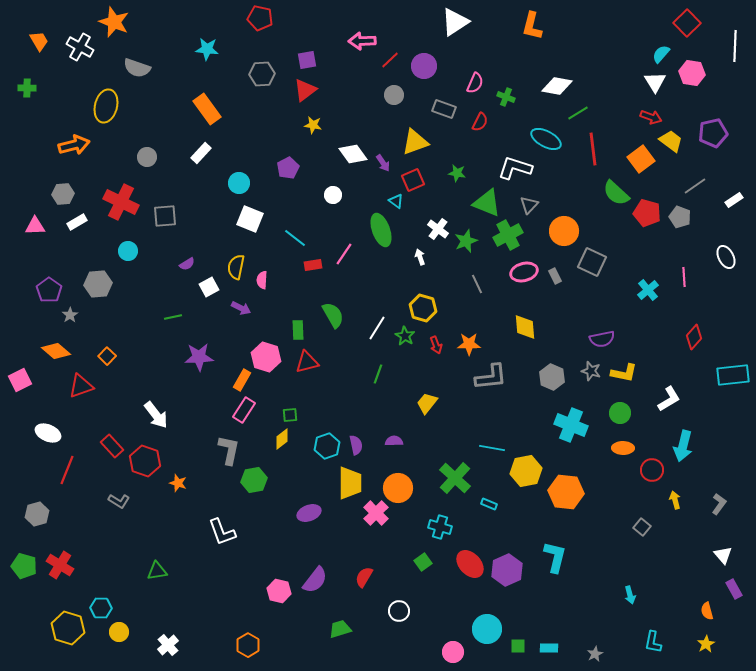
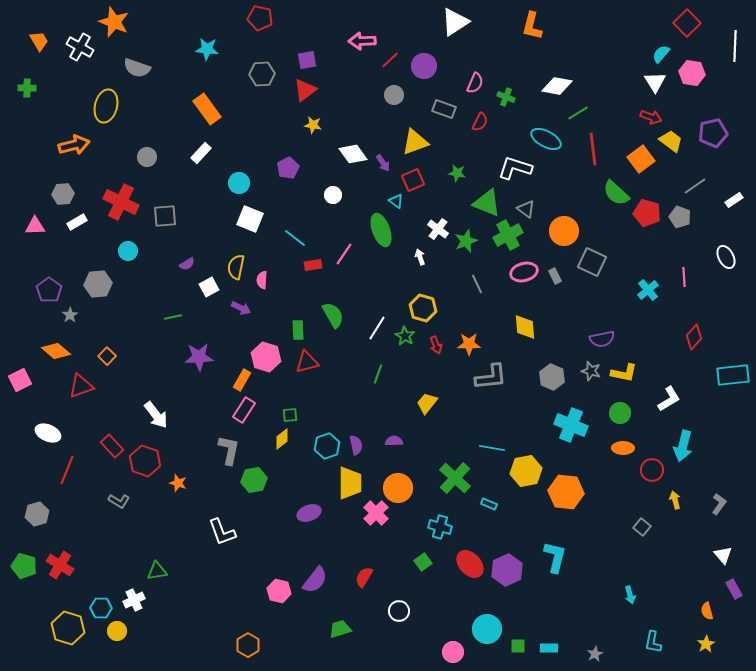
gray triangle at (529, 205): moved 3 px left, 4 px down; rotated 36 degrees counterclockwise
yellow circle at (119, 632): moved 2 px left, 1 px up
white cross at (168, 645): moved 34 px left, 45 px up; rotated 15 degrees clockwise
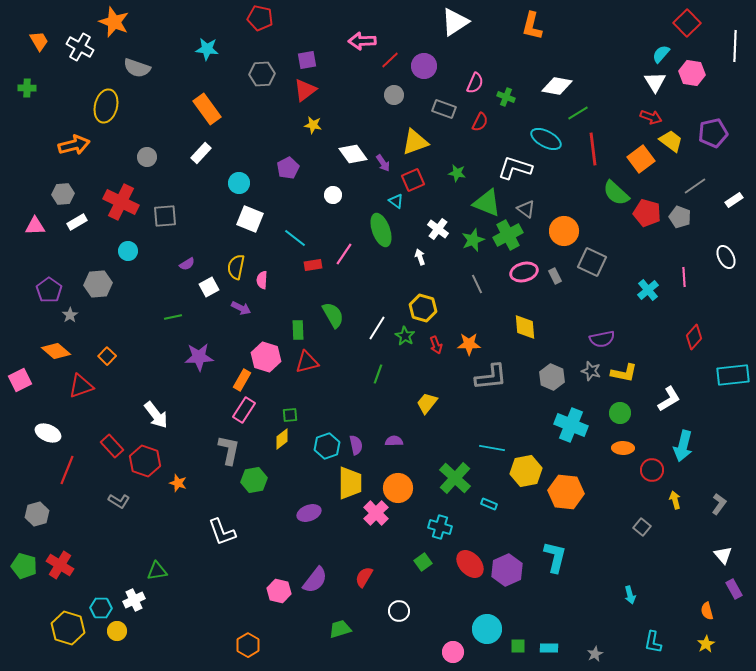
green star at (466, 241): moved 7 px right, 1 px up
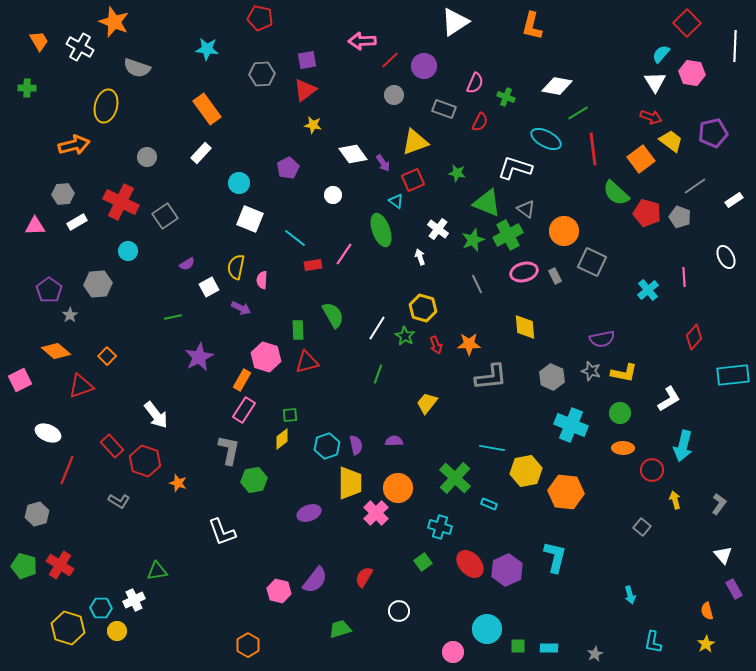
gray square at (165, 216): rotated 30 degrees counterclockwise
purple star at (199, 357): rotated 24 degrees counterclockwise
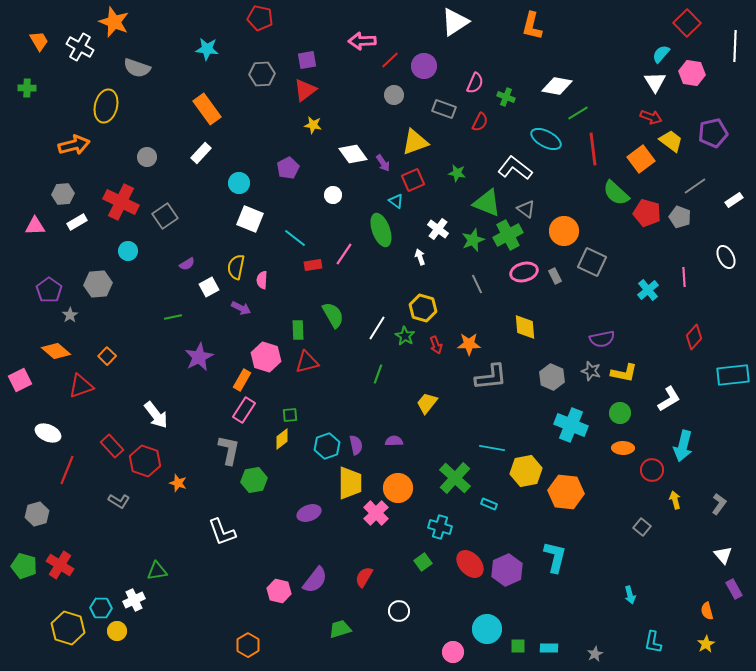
white L-shape at (515, 168): rotated 20 degrees clockwise
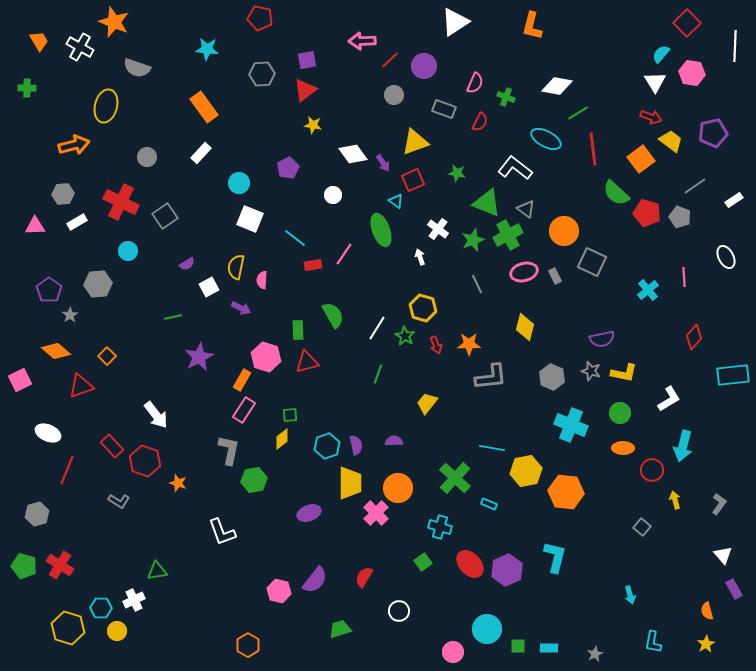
orange rectangle at (207, 109): moved 3 px left, 2 px up
yellow diamond at (525, 327): rotated 20 degrees clockwise
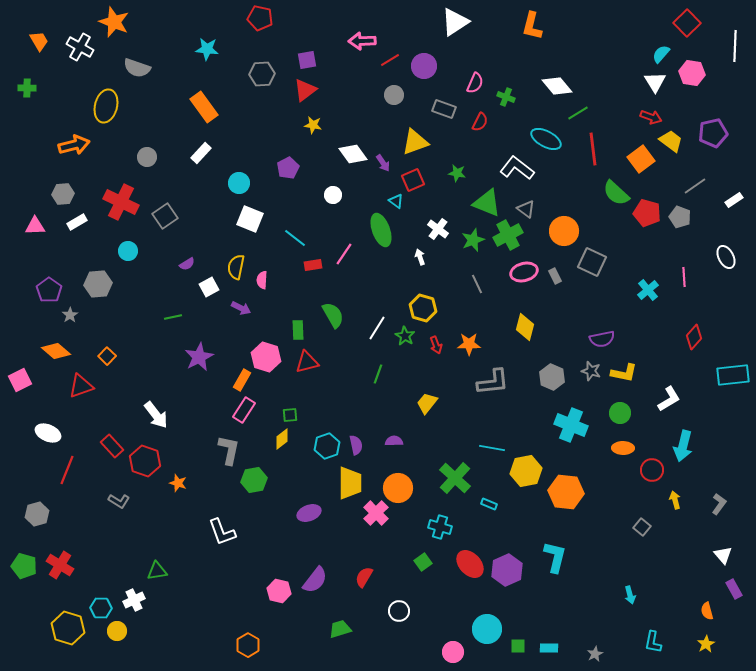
red line at (390, 60): rotated 12 degrees clockwise
white diamond at (557, 86): rotated 40 degrees clockwise
white L-shape at (515, 168): moved 2 px right
gray L-shape at (491, 377): moved 2 px right, 5 px down
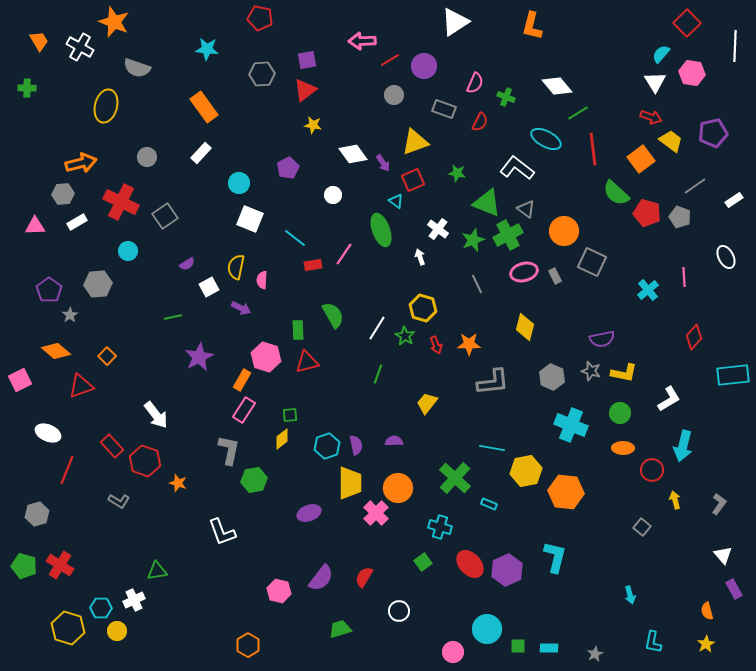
orange arrow at (74, 145): moved 7 px right, 18 px down
purple semicircle at (315, 580): moved 6 px right, 2 px up
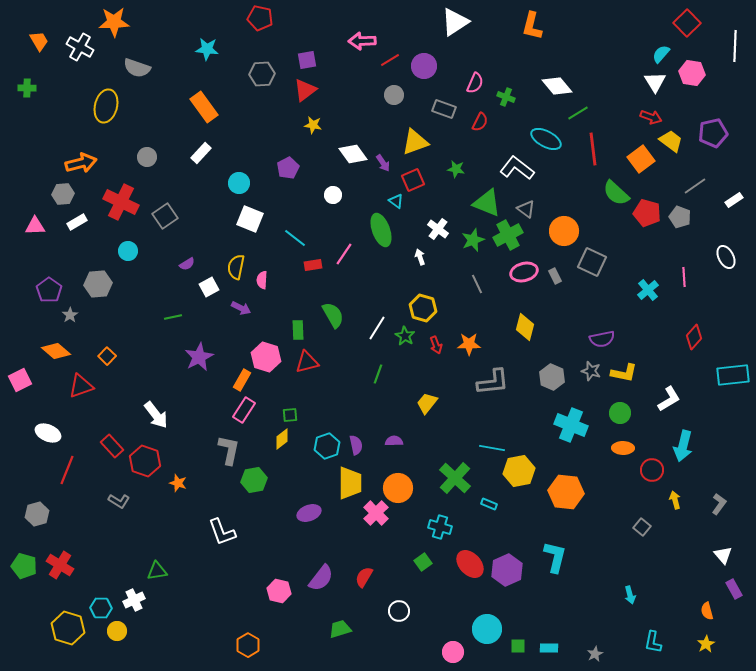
orange star at (114, 22): rotated 24 degrees counterclockwise
green star at (457, 173): moved 1 px left, 4 px up
yellow hexagon at (526, 471): moved 7 px left
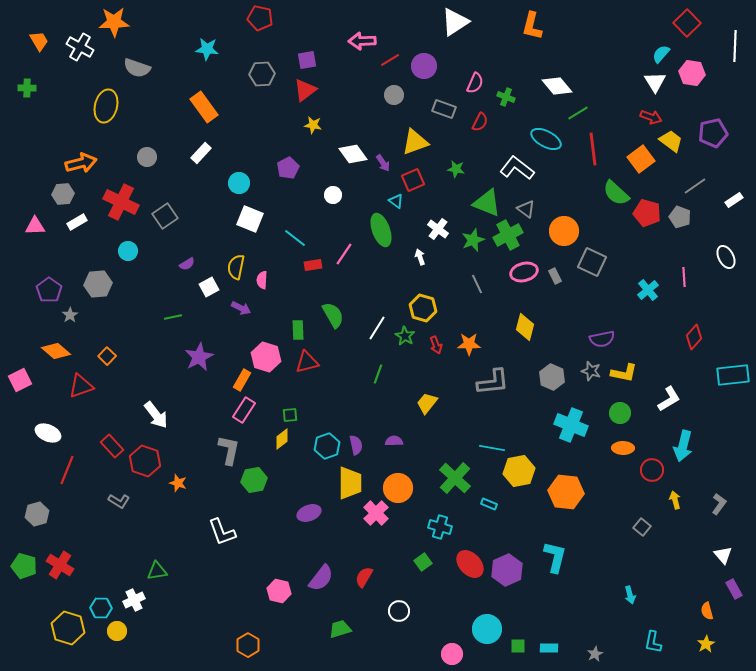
pink circle at (453, 652): moved 1 px left, 2 px down
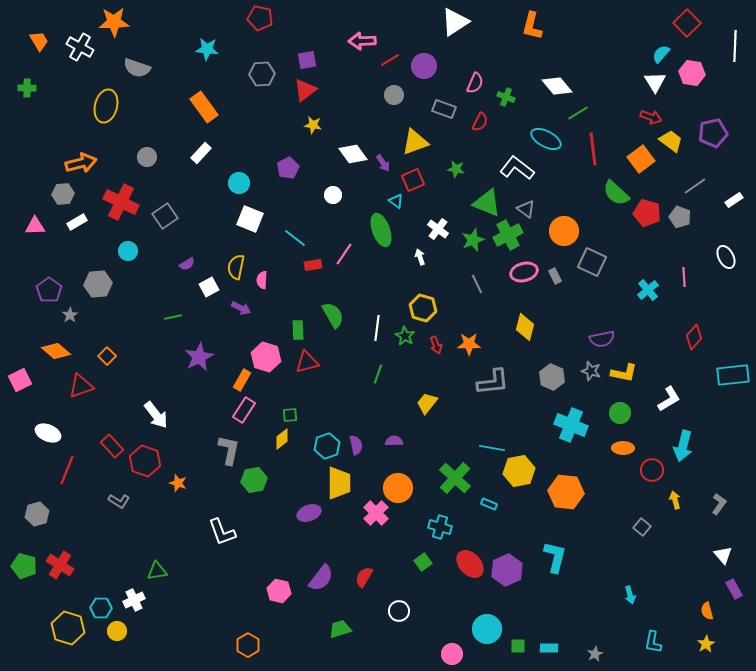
white line at (377, 328): rotated 25 degrees counterclockwise
yellow trapezoid at (350, 483): moved 11 px left
